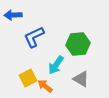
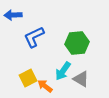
green hexagon: moved 1 px left, 1 px up
cyan arrow: moved 7 px right, 6 px down
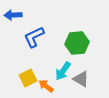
orange arrow: moved 1 px right
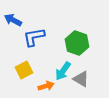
blue arrow: moved 5 px down; rotated 30 degrees clockwise
blue L-shape: rotated 15 degrees clockwise
green hexagon: rotated 25 degrees clockwise
yellow square: moved 4 px left, 8 px up
orange arrow: rotated 126 degrees clockwise
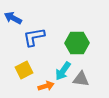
blue arrow: moved 2 px up
green hexagon: rotated 20 degrees counterclockwise
gray triangle: rotated 24 degrees counterclockwise
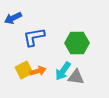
blue arrow: rotated 54 degrees counterclockwise
gray triangle: moved 5 px left, 2 px up
orange arrow: moved 8 px left, 15 px up
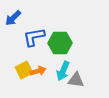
blue arrow: rotated 18 degrees counterclockwise
green hexagon: moved 17 px left
cyan arrow: rotated 12 degrees counterclockwise
gray triangle: moved 3 px down
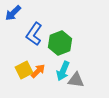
blue arrow: moved 5 px up
blue L-shape: moved 3 px up; rotated 45 degrees counterclockwise
green hexagon: rotated 20 degrees counterclockwise
orange arrow: rotated 28 degrees counterclockwise
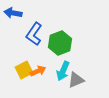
blue arrow: rotated 54 degrees clockwise
orange arrow: rotated 21 degrees clockwise
gray triangle: rotated 30 degrees counterclockwise
